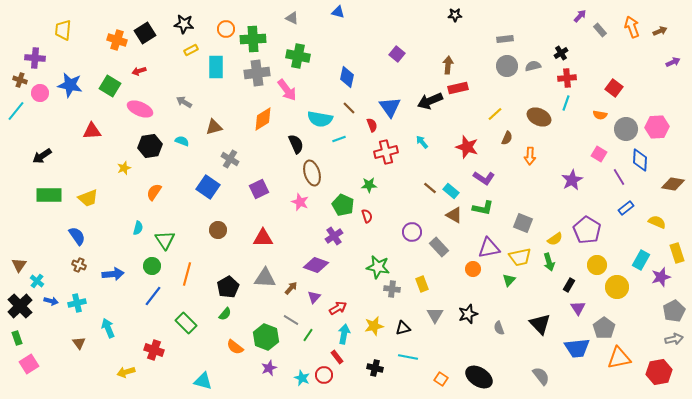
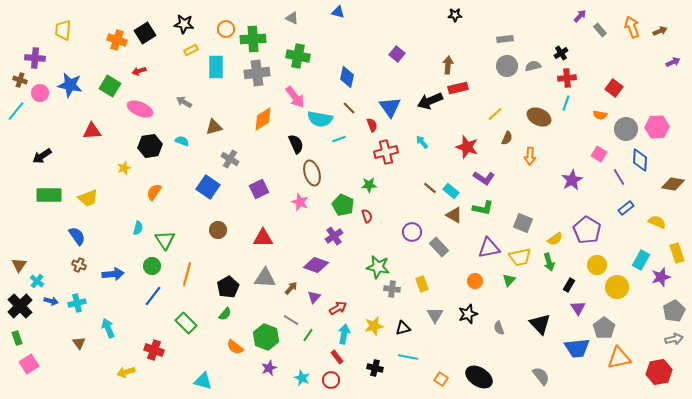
pink arrow at (287, 90): moved 8 px right, 7 px down
orange circle at (473, 269): moved 2 px right, 12 px down
red circle at (324, 375): moved 7 px right, 5 px down
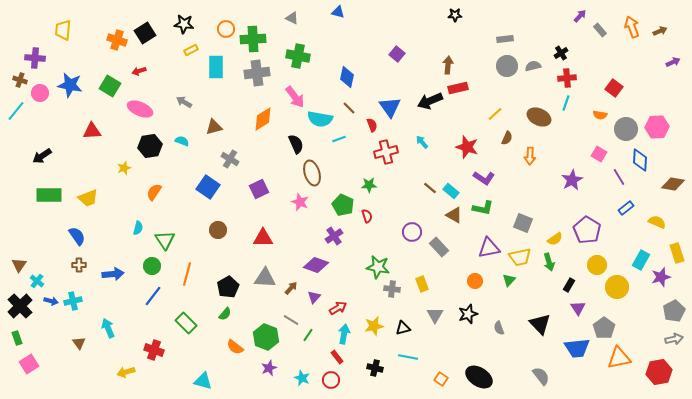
brown cross at (79, 265): rotated 24 degrees counterclockwise
cyan cross at (77, 303): moved 4 px left, 2 px up
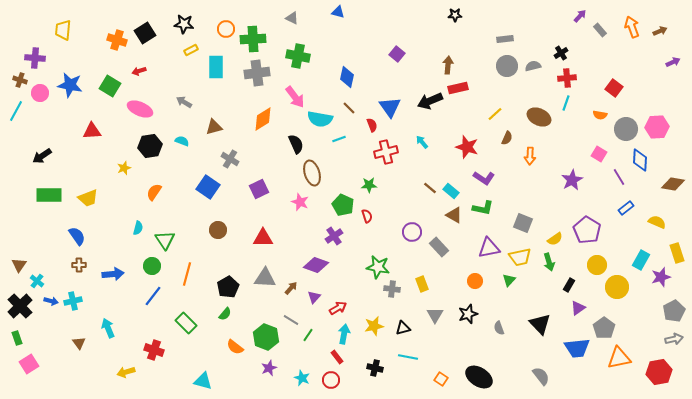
cyan line at (16, 111): rotated 10 degrees counterclockwise
purple triangle at (578, 308): rotated 28 degrees clockwise
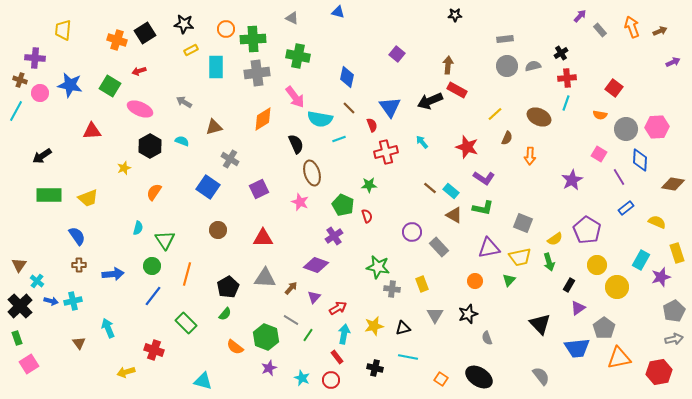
red rectangle at (458, 88): moved 1 px left, 2 px down; rotated 42 degrees clockwise
black hexagon at (150, 146): rotated 20 degrees counterclockwise
gray semicircle at (499, 328): moved 12 px left, 10 px down
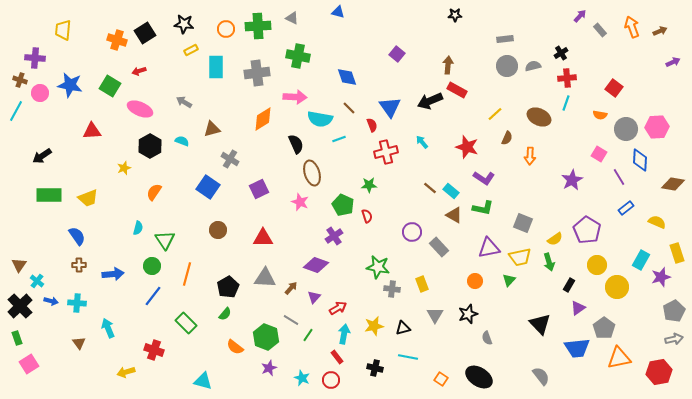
green cross at (253, 39): moved 5 px right, 13 px up
blue diamond at (347, 77): rotated 30 degrees counterclockwise
pink arrow at (295, 97): rotated 50 degrees counterclockwise
brown triangle at (214, 127): moved 2 px left, 2 px down
cyan cross at (73, 301): moved 4 px right, 2 px down; rotated 18 degrees clockwise
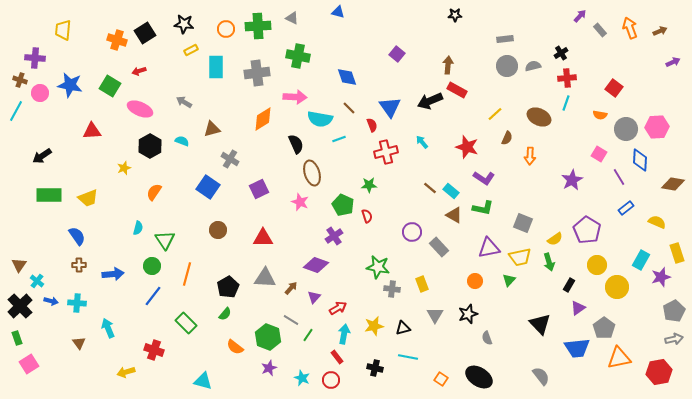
orange arrow at (632, 27): moved 2 px left, 1 px down
green hexagon at (266, 337): moved 2 px right
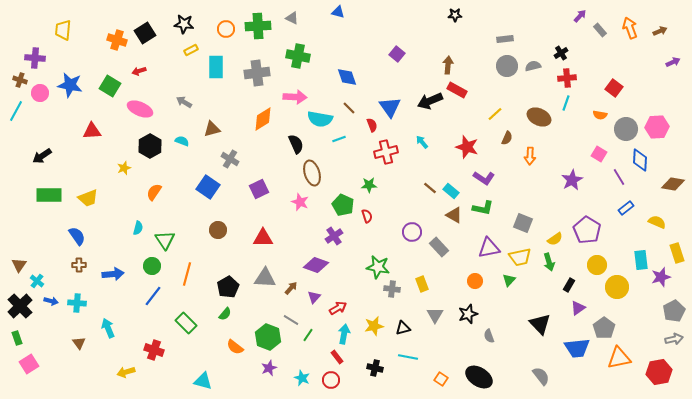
cyan rectangle at (641, 260): rotated 36 degrees counterclockwise
gray semicircle at (487, 338): moved 2 px right, 2 px up
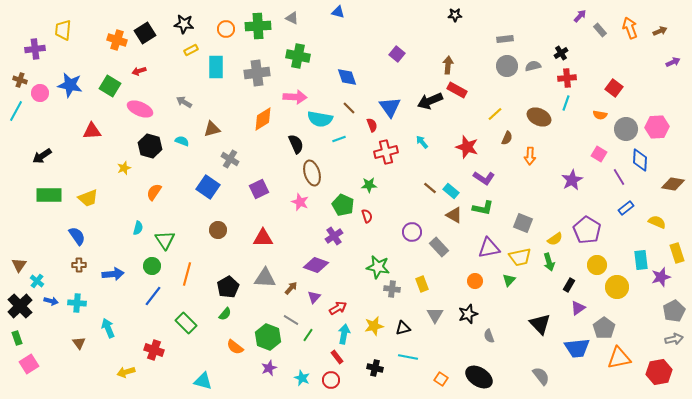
purple cross at (35, 58): moved 9 px up; rotated 12 degrees counterclockwise
black hexagon at (150, 146): rotated 15 degrees counterclockwise
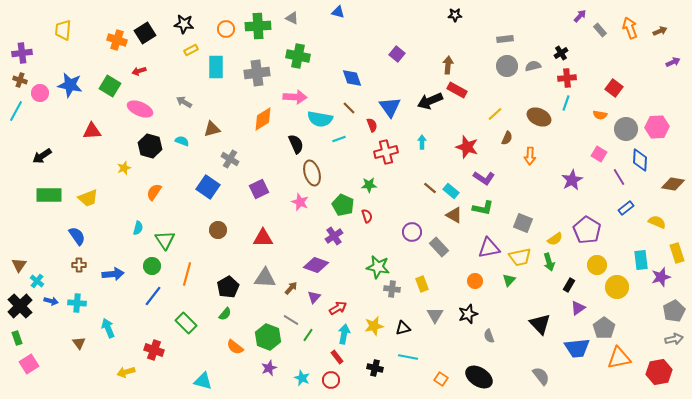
purple cross at (35, 49): moved 13 px left, 4 px down
blue diamond at (347, 77): moved 5 px right, 1 px down
cyan arrow at (422, 142): rotated 40 degrees clockwise
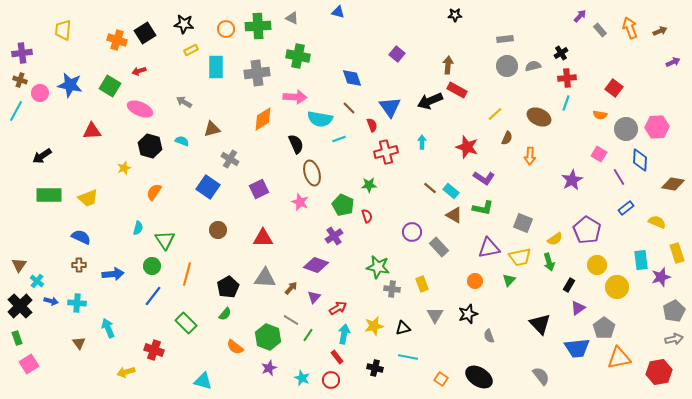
blue semicircle at (77, 236): moved 4 px right, 1 px down; rotated 30 degrees counterclockwise
